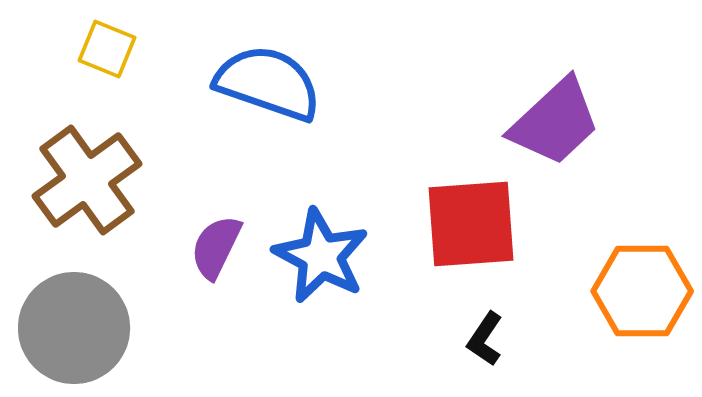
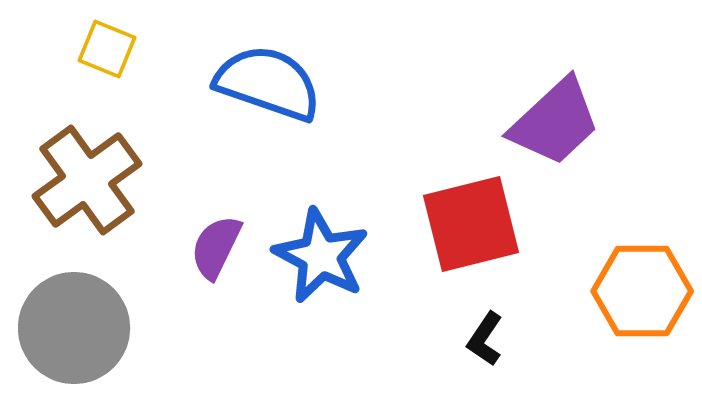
red square: rotated 10 degrees counterclockwise
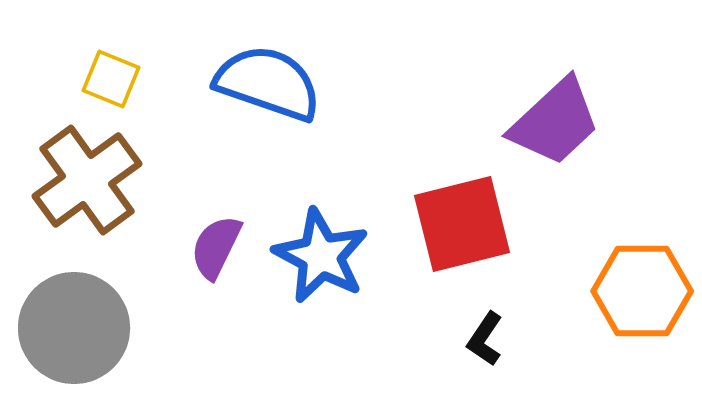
yellow square: moved 4 px right, 30 px down
red square: moved 9 px left
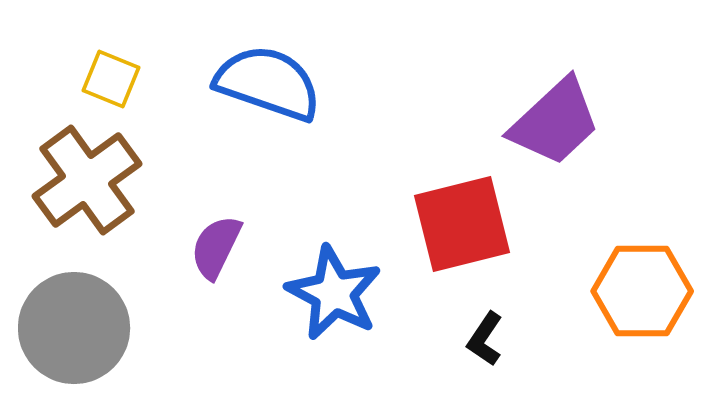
blue star: moved 13 px right, 37 px down
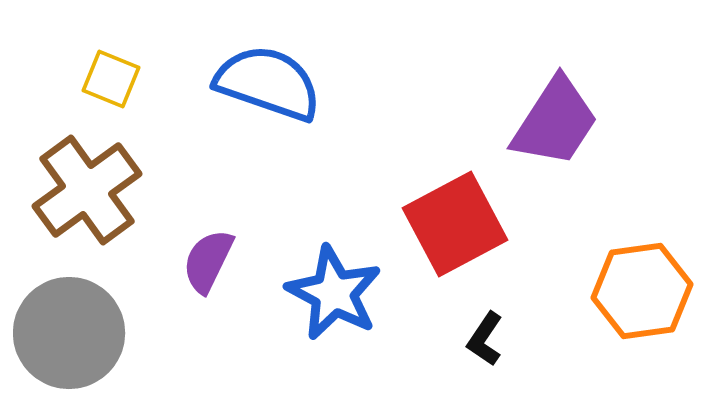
purple trapezoid: rotated 14 degrees counterclockwise
brown cross: moved 10 px down
red square: moved 7 px left; rotated 14 degrees counterclockwise
purple semicircle: moved 8 px left, 14 px down
orange hexagon: rotated 8 degrees counterclockwise
gray circle: moved 5 px left, 5 px down
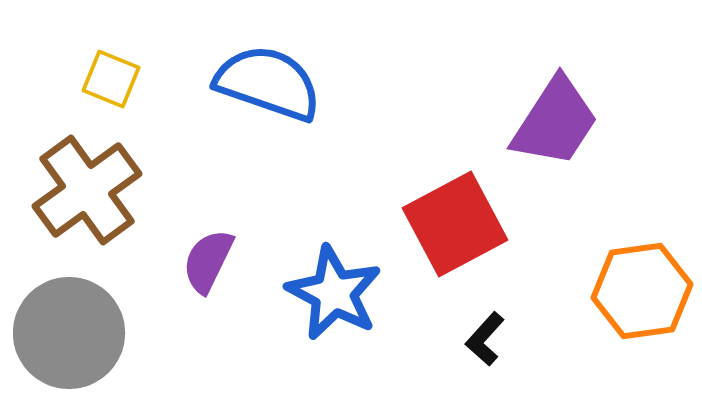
black L-shape: rotated 8 degrees clockwise
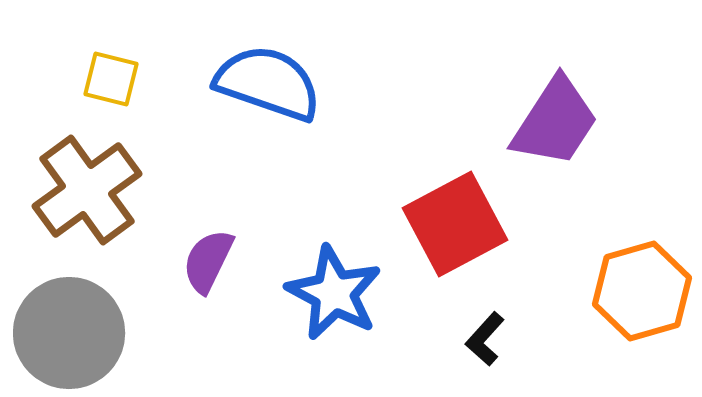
yellow square: rotated 8 degrees counterclockwise
orange hexagon: rotated 8 degrees counterclockwise
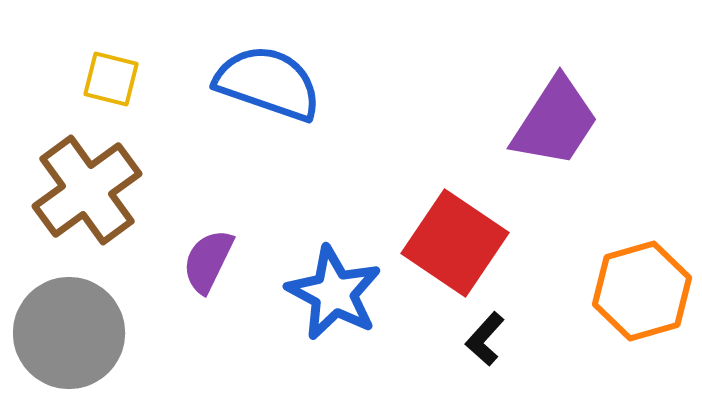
red square: moved 19 px down; rotated 28 degrees counterclockwise
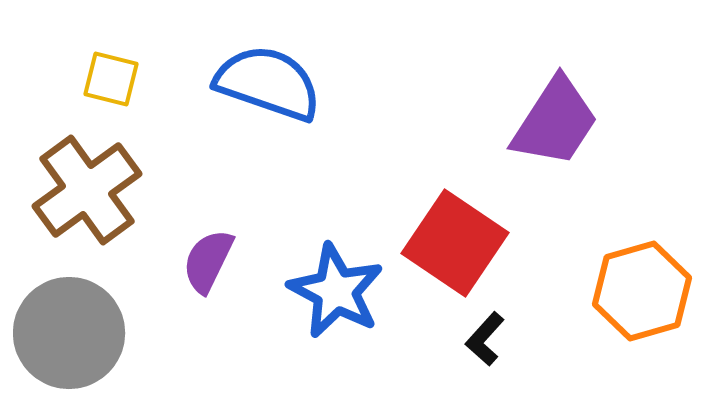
blue star: moved 2 px right, 2 px up
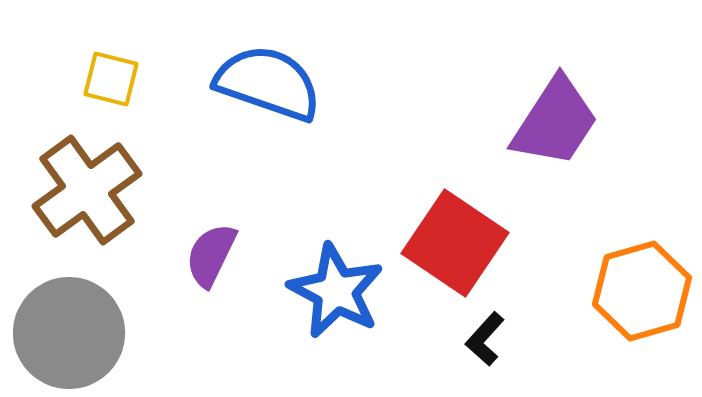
purple semicircle: moved 3 px right, 6 px up
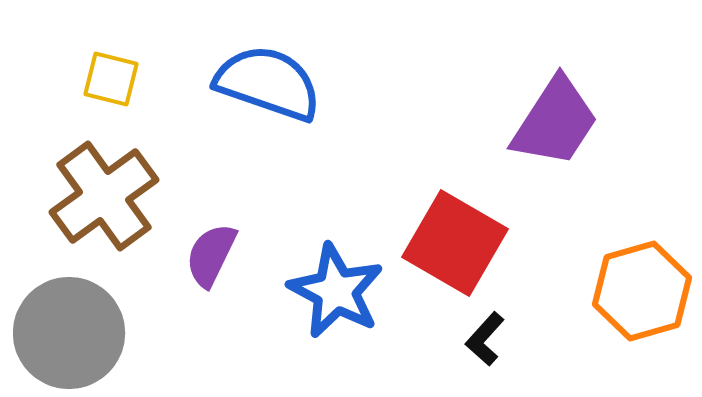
brown cross: moved 17 px right, 6 px down
red square: rotated 4 degrees counterclockwise
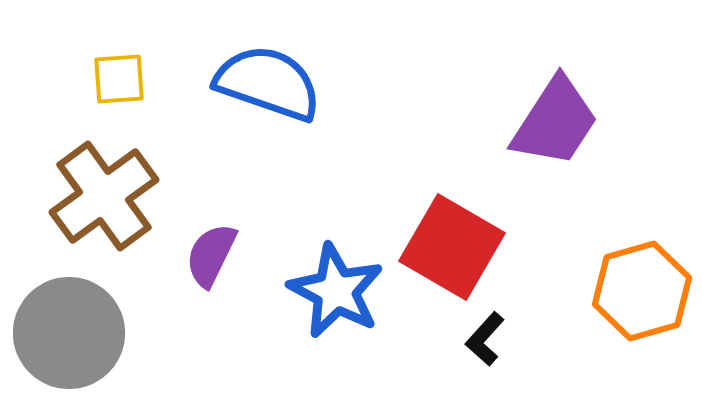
yellow square: moved 8 px right; rotated 18 degrees counterclockwise
red square: moved 3 px left, 4 px down
